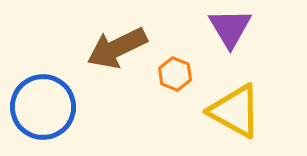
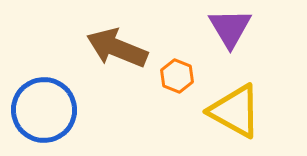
brown arrow: rotated 48 degrees clockwise
orange hexagon: moved 2 px right, 2 px down
blue circle: moved 1 px right, 3 px down
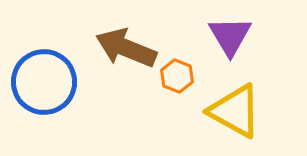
purple triangle: moved 8 px down
brown arrow: moved 9 px right
blue circle: moved 28 px up
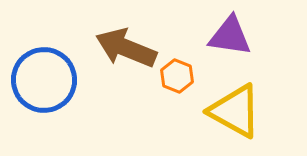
purple triangle: rotated 51 degrees counterclockwise
blue circle: moved 2 px up
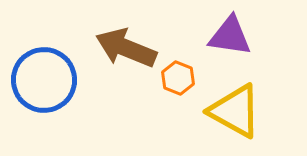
orange hexagon: moved 1 px right, 2 px down
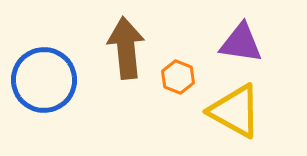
purple triangle: moved 11 px right, 7 px down
brown arrow: rotated 62 degrees clockwise
orange hexagon: moved 1 px up
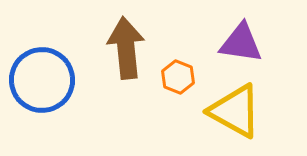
blue circle: moved 2 px left
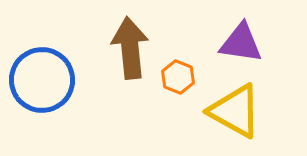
brown arrow: moved 4 px right
